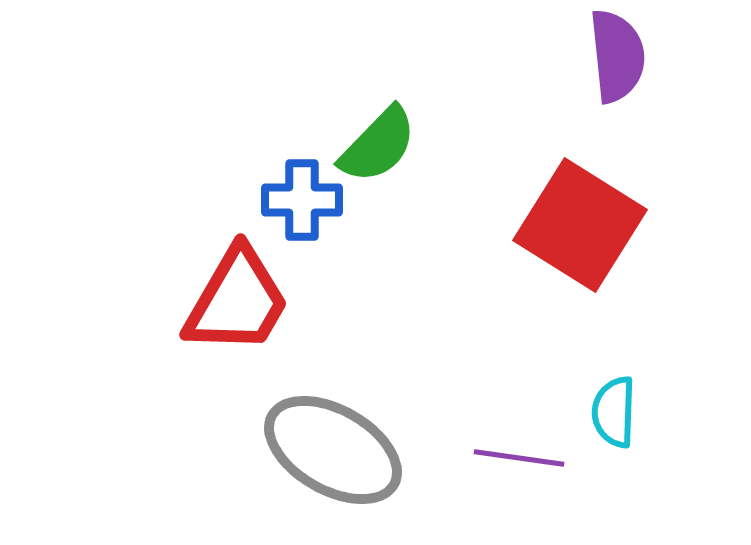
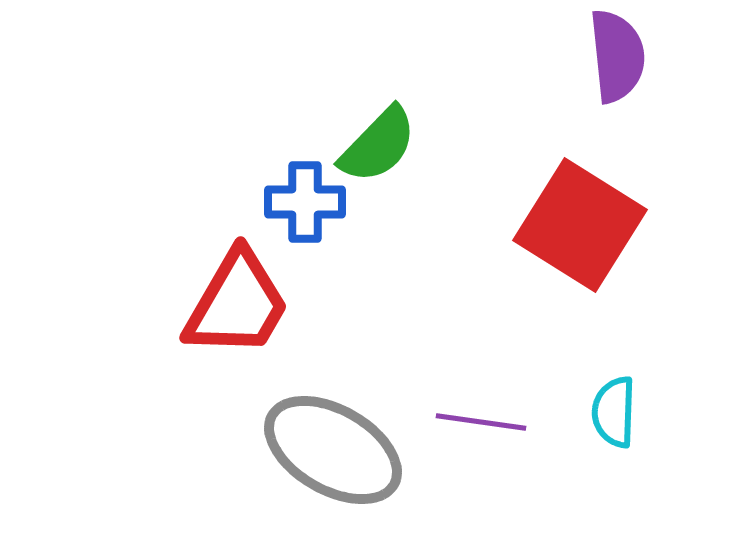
blue cross: moved 3 px right, 2 px down
red trapezoid: moved 3 px down
purple line: moved 38 px left, 36 px up
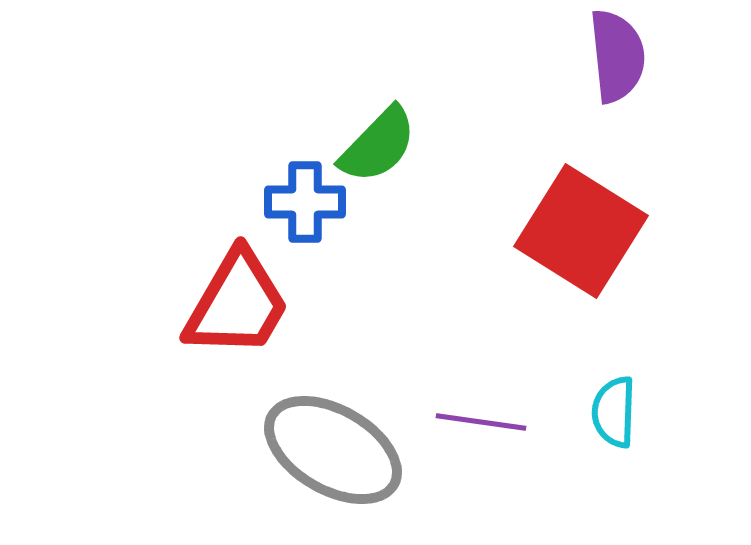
red square: moved 1 px right, 6 px down
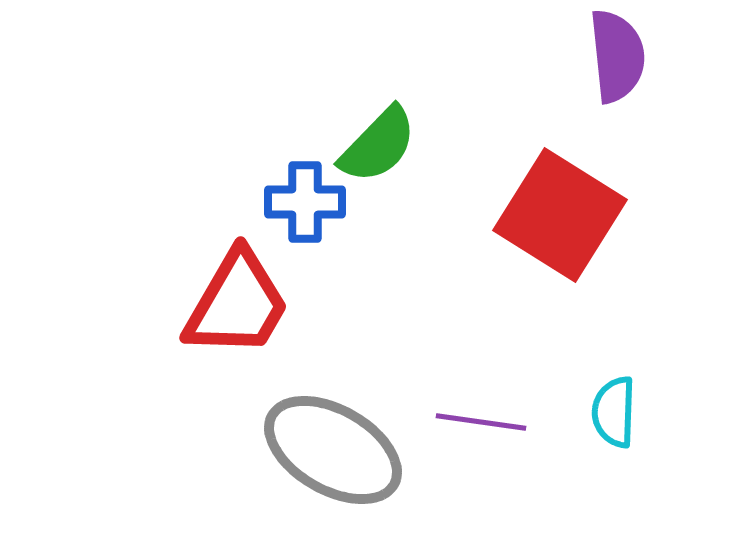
red square: moved 21 px left, 16 px up
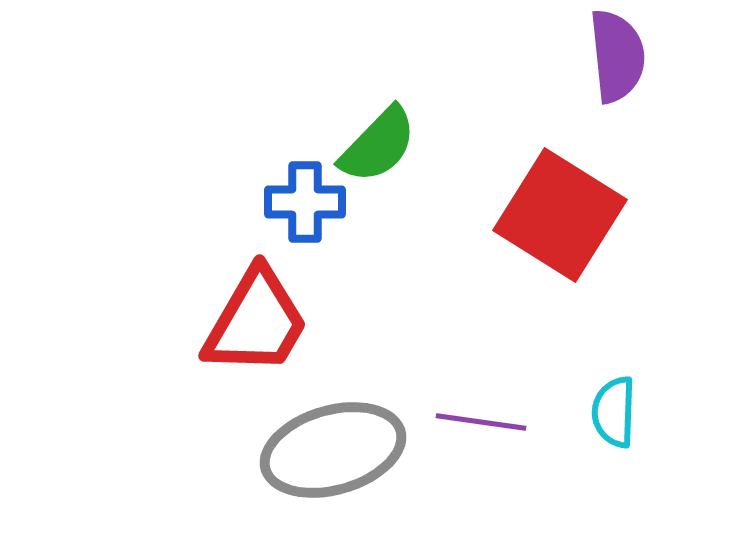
red trapezoid: moved 19 px right, 18 px down
gray ellipse: rotated 46 degrees counterclockwise
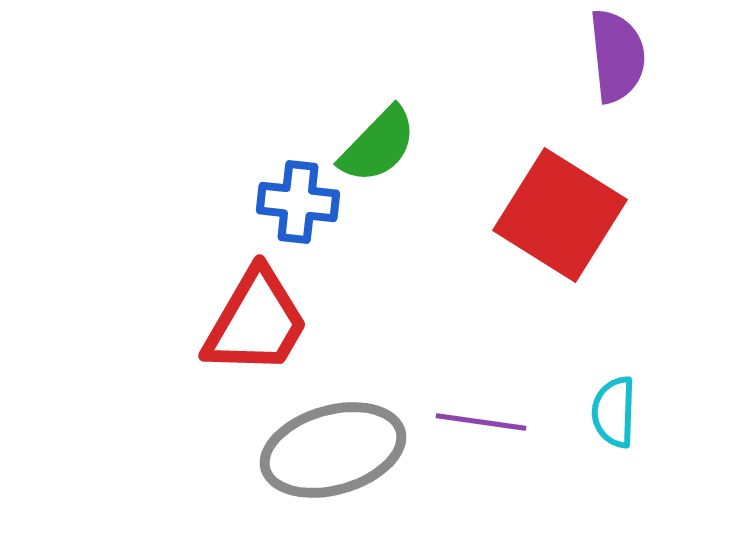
blue cross: moved 7 px left; rotated 6 degrees clockwise
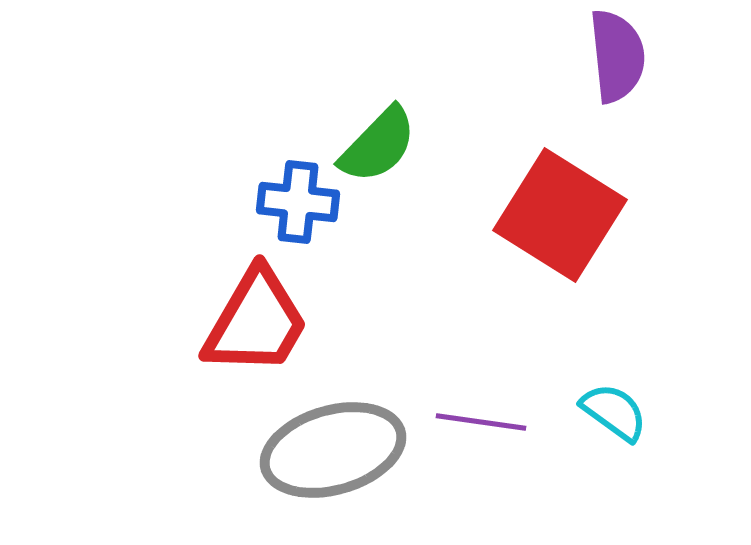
cyan semicircle: rotated 124 degrees clockwise
